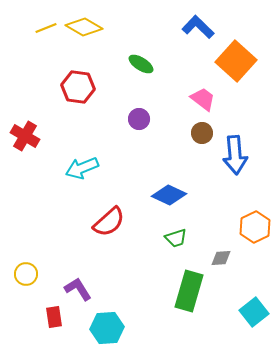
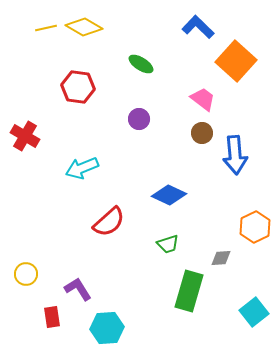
yellow line: rotated 10 degrees clockwise
green trapezoid: moved 8 px left, 6 px down
red rectangle: moved 2 px left
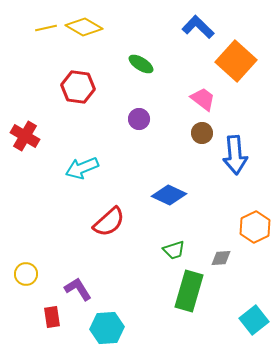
green trapezoid: moved 6 px right, 6 px down
cyan square: moved 8 px down
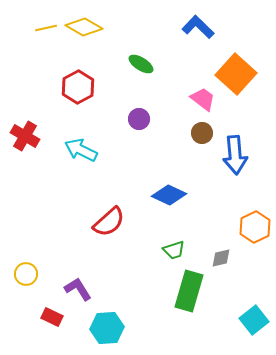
orange square: moved 13 px down
red hexagon: rotated 24 degrees clockwise
cyan arrow: moved 1 px left, 18 px up; rotated 48 degrees clockwise
gray diamond: rotated 10 degrees counterclockwise
red rectangle: rotated 55 degrees counterclockwise
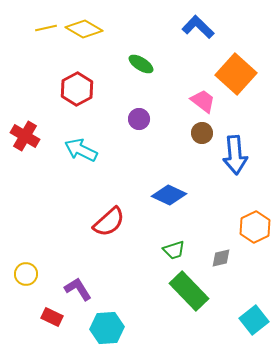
yellow diamond: moved 2 px down
red hexagon: moved 1 px left, 2 px down
pink trapezoid: moved 2 px down
green rectangle: rotated 60 degrees counterclockwise
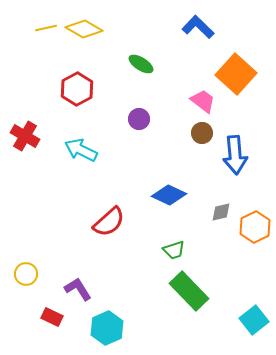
gray diamond: moved 46 px up
cyan hexagon: rotated 20 degrees counterclockwise
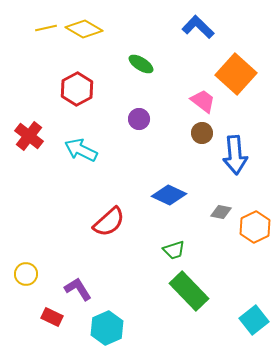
red cross: moved 4 px right; rotated 8 degrees clockwise
gray diamond: rotated 25 degrees clockwise
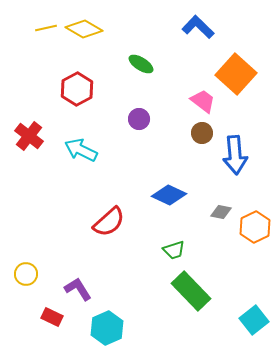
green rectangle: moved 2 px right
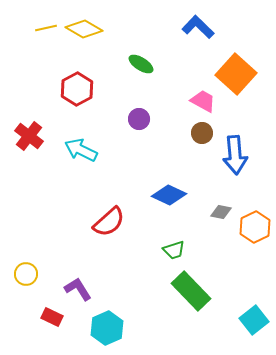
pink trapezoid: rotated 8 degrees counterclockwise
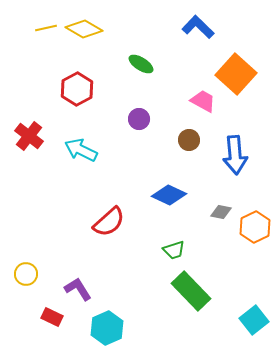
brown circle: moved 13 px left, 7 px down
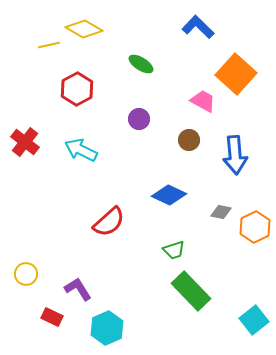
yellow line: moved 3 px right, 17 px down
red cross: moved 4 px left, 6 px down
